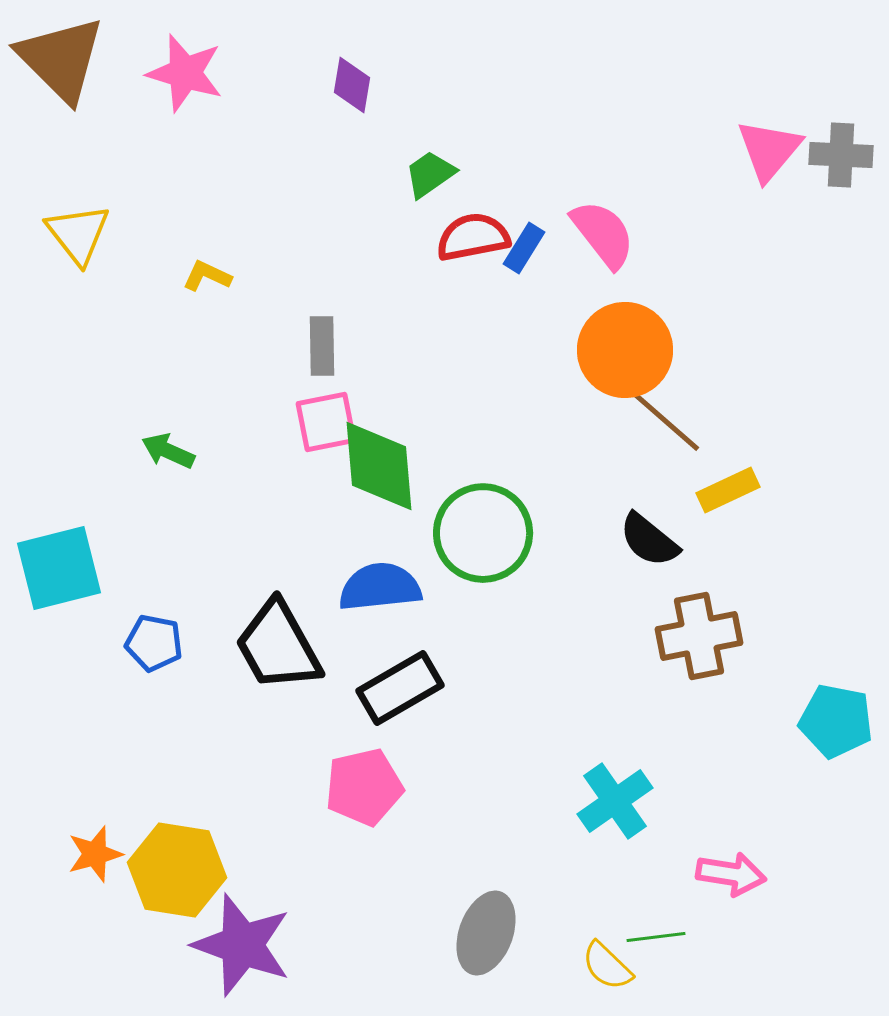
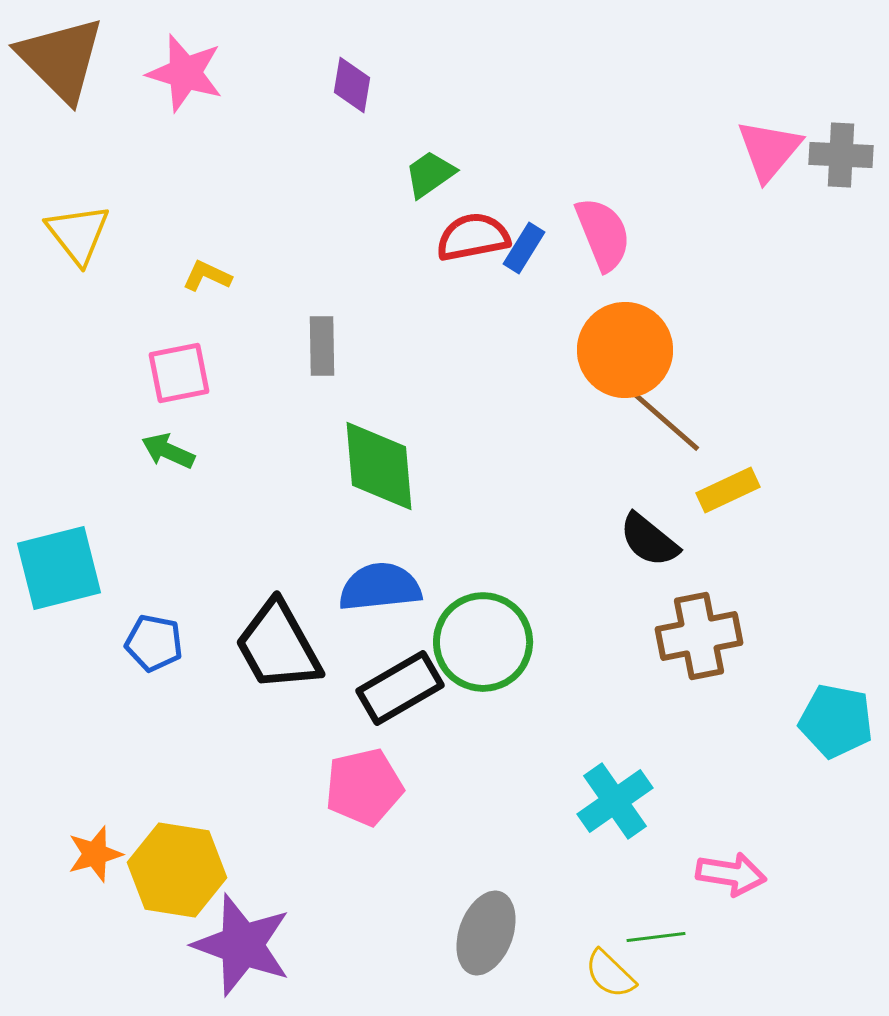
pink semicircle: rotated 16 degrees clockwise
pink square: moved 147 px left, 49 px up
green circle: moved 109 px down
yellow semicircle: moved 3 px right, 8 px down
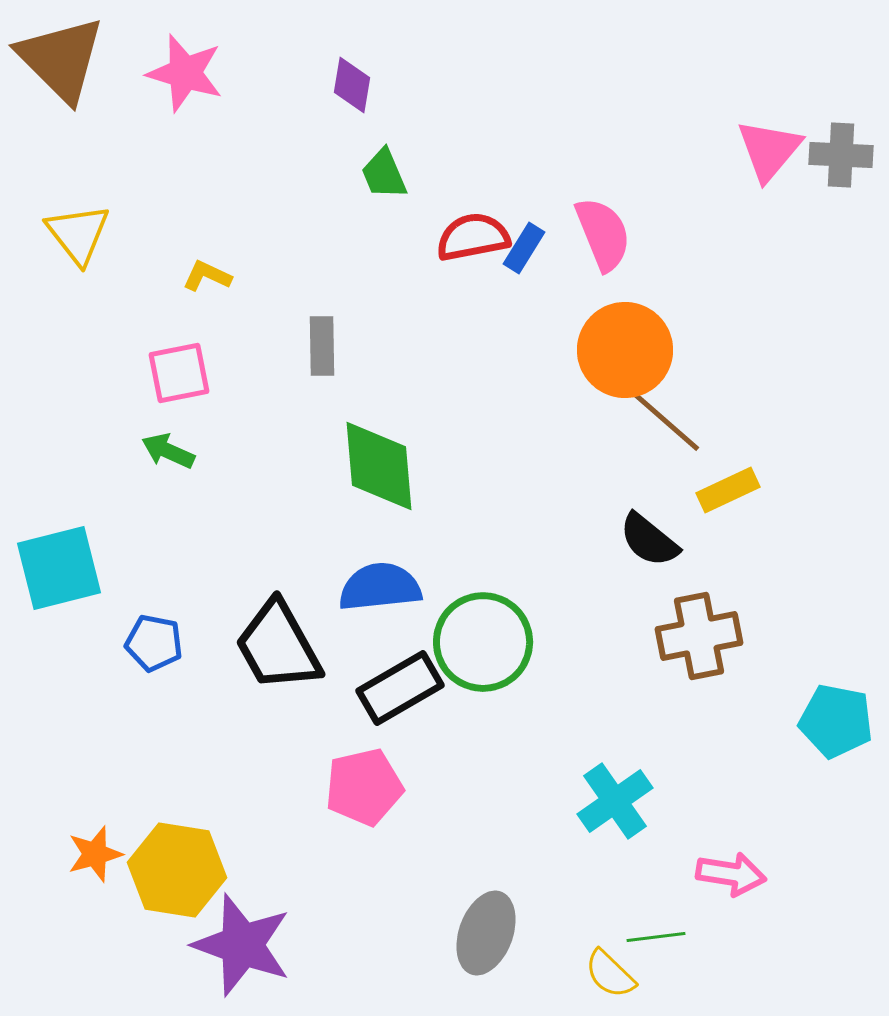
green trapezoid: moved 46 px left; rotated 78 degrees counterclockwise
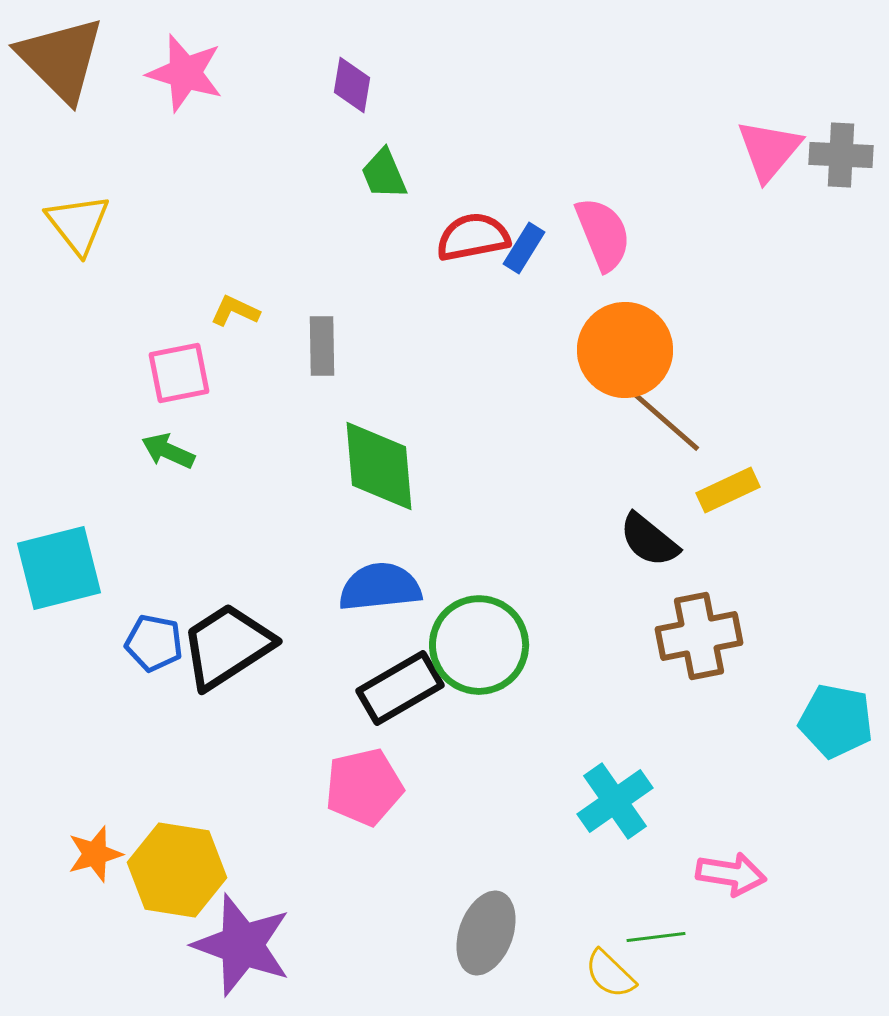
yellow triangle: moved 10 px up
yellow L-shape: moved 28 px right, 35 px down
green circle: moved 4 px left, 3 px down
black trapezoid: moved 51 px left; rotated 86 degrees clockwise
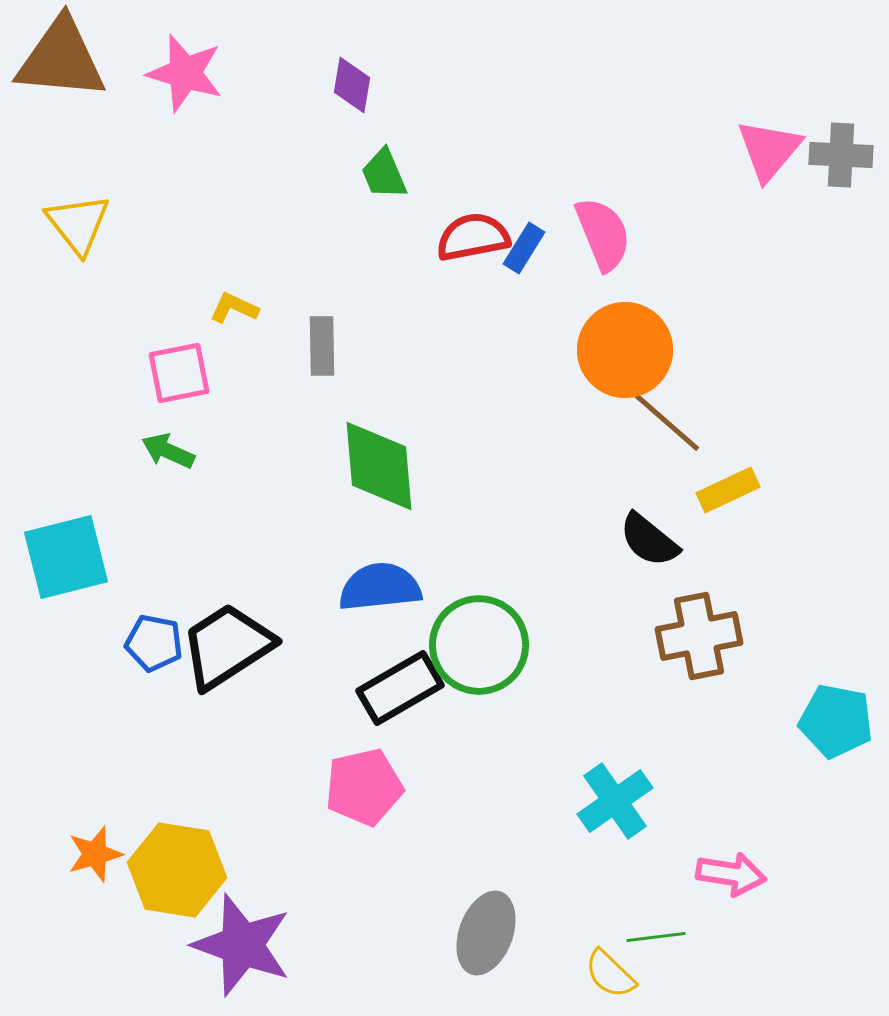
brown triangle: rotated 40 degrees counterclockwise
yellow L-shape: moved 1 px left, 3 px up
cyan square: moved 7 px right, 11 px up
